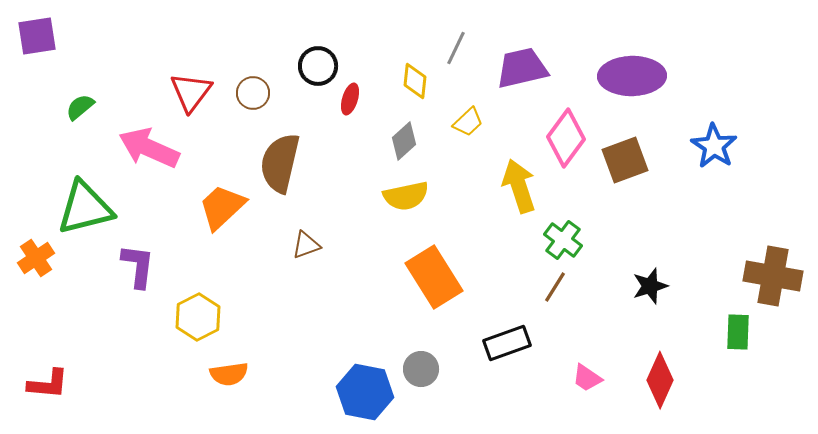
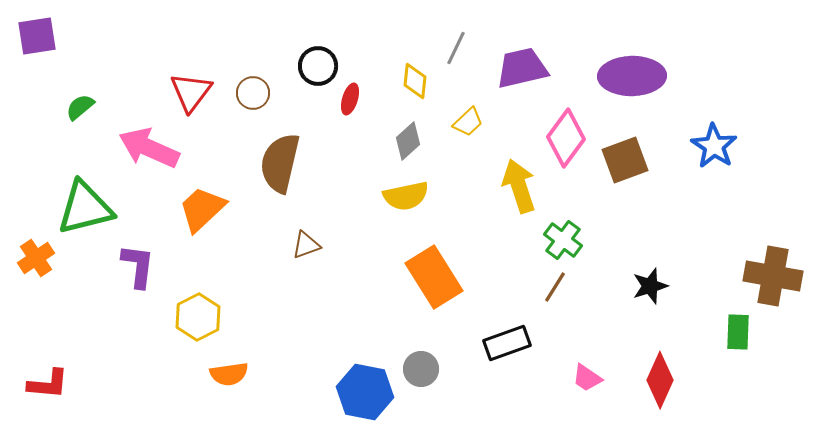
gray diamond: moved 4 px right
orange trapezoid: moved 20 px left, 2 px down
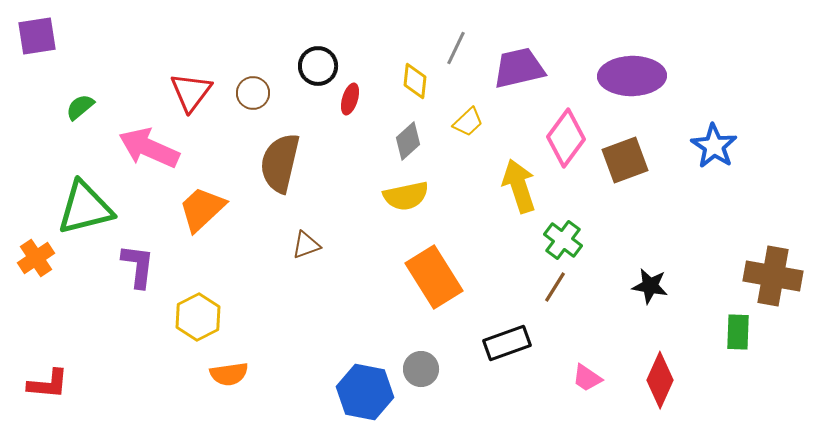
purple trapezoid: moved 3 px left
black star: rotated 27 degrees clockwise
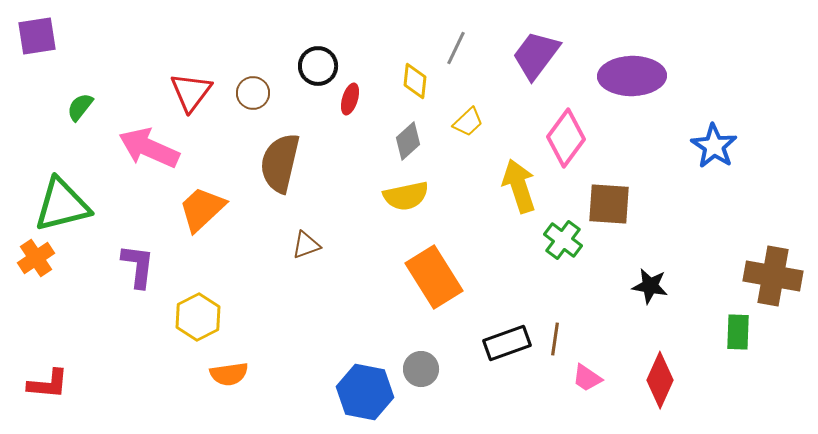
purple trapezoid: moved 17 px right, 13 px up; rotated 40 degrees counterclockwise
green semicircle: rotated 12 degrees counterclockwise
brown square: moved 16 px left, 44 px down; rotated 24 degrees clockwise
green triangle: moved 23 px left, 3 px up
brown line: moved 52 px down; rotated 24 degrees counterclockwise
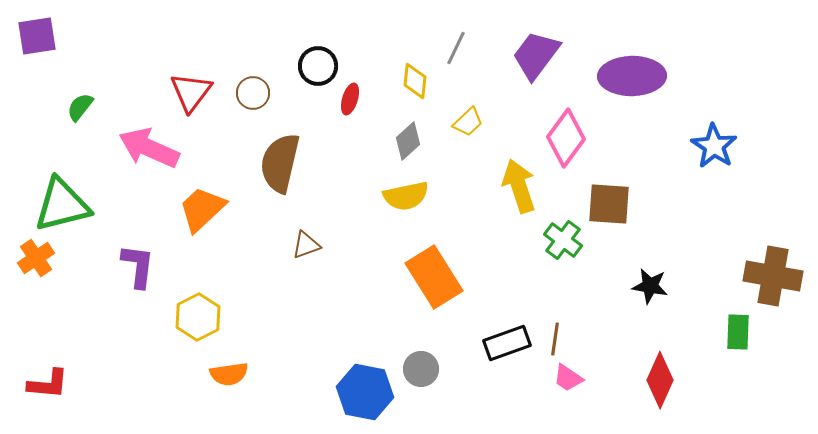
pink trapezoid: moved 19 px left
